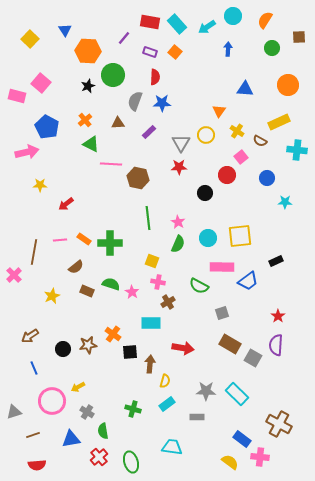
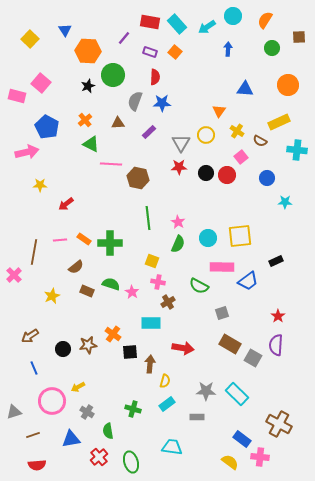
black circle at (205, 193): moved 1 px right, 20 px up
green semicircle at (103, 431): moved 5 px right
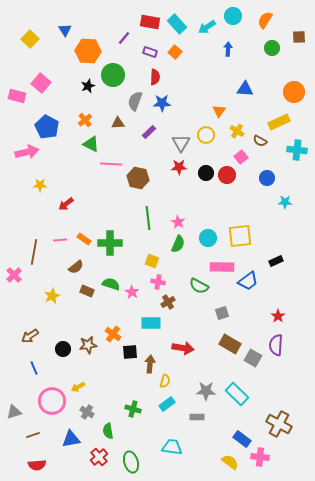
orange circle at (288, 85): moved 6 px right, 7 px down
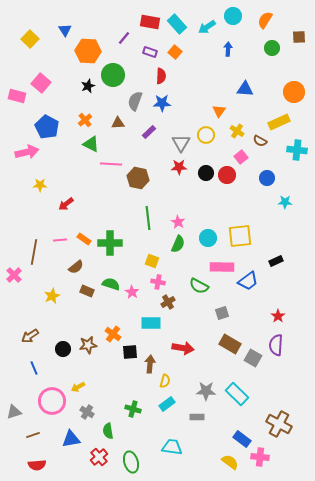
red semicircle at (155, 77): moved 6 px right, 1 px up
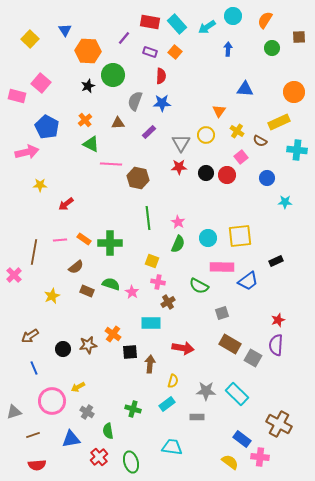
red star at (278, 316): moved 4 px down; rotated 16 degrees clockwise
yellow semicircle at (165, 381): moved 8 px right
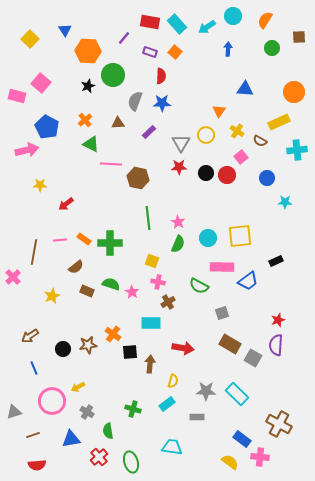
cyan cross at (297, 150): rotated 12 degrees counterclockwise
pink arrow at (27, 152): moved 2 px up
pink cross at (14, 275): moved 1 px left, 2 px down
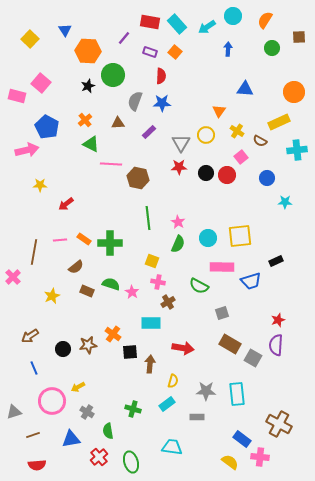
blue trapezoid at (248, 281): moved 3 px right; rotated 20 degrees clockwise
cyan rectangle at (237, 394): rotated 40 degrees clockwise
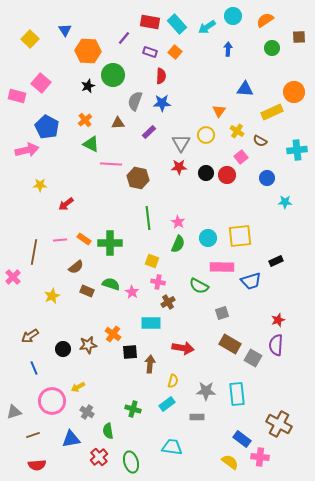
orange semicircle at (265, 20): rotated 24 degrees clockwise
yellow rectangle at (279, 122): moved 7 px left, 10 px up
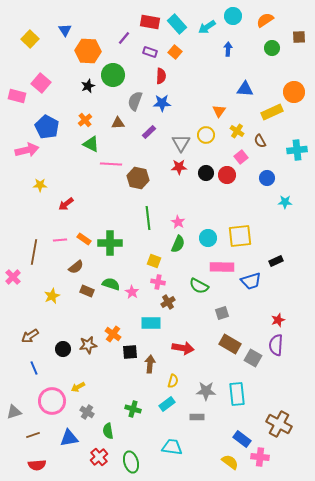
brown semicircle at (260, 141): rotated 32 degrees clockwise
yellow square at (152, 261): moved 2 px right
blue triangle at (71, 439): moved 2 px left, 1 px up
